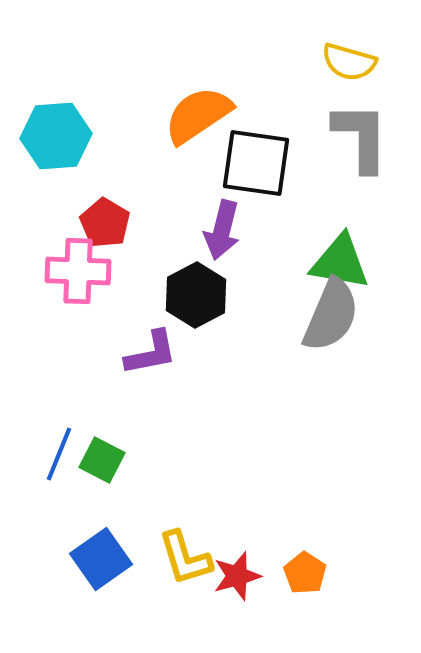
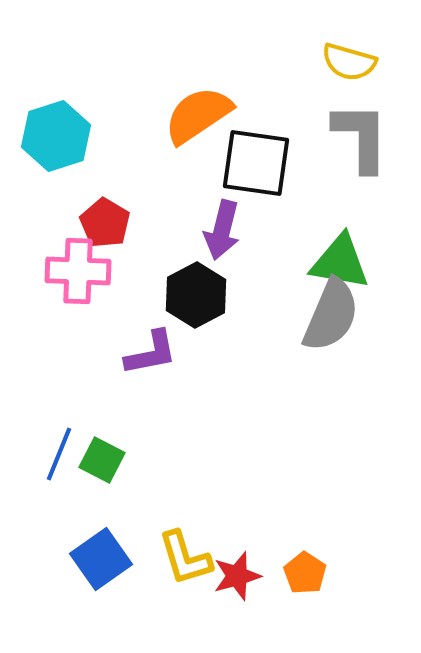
cyan hexagon: rotated 14 degrees counterclockwise
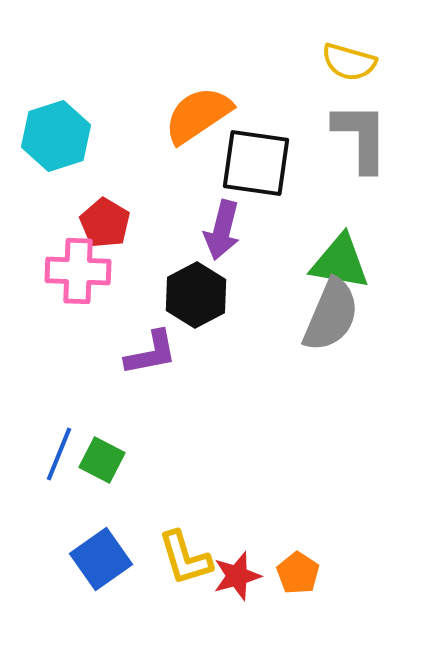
orange pentagon: moved 7 px left
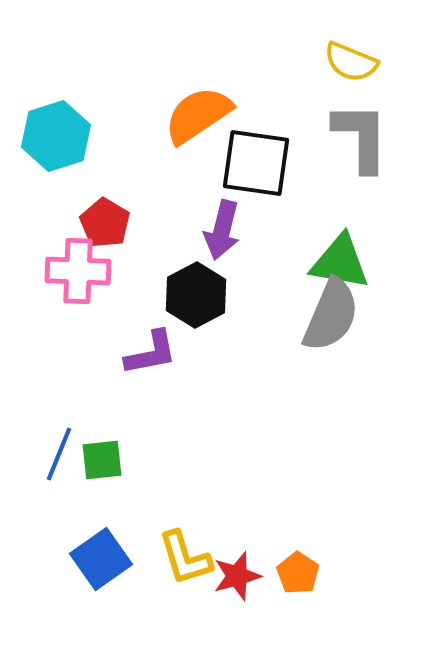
yellow semicircle: moved 2 px right; rotated 6 degrees clockwise
green square: rotated 33 degrees counterclockwise
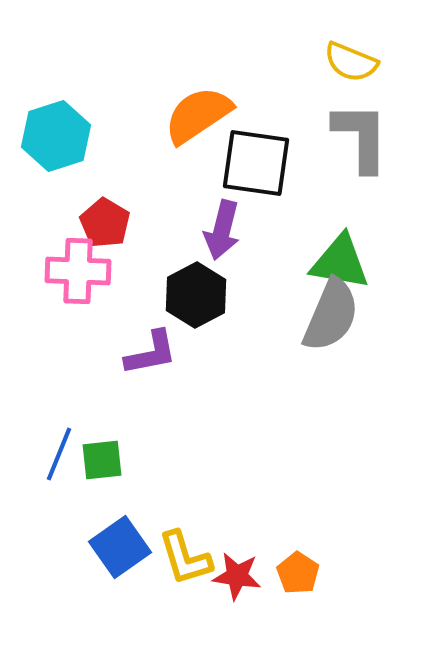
blue square: moved 19 px right, 12 px up
red star: rotated 24 degrees clockwise
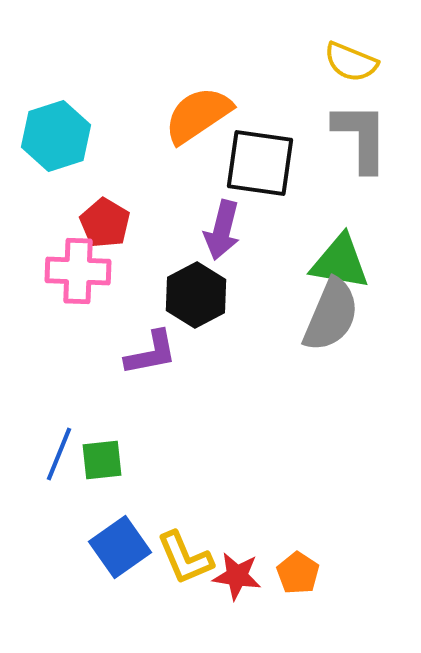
black square: moved 4 px right
yellow L-shape: rotated 6 degrees counterclockwise
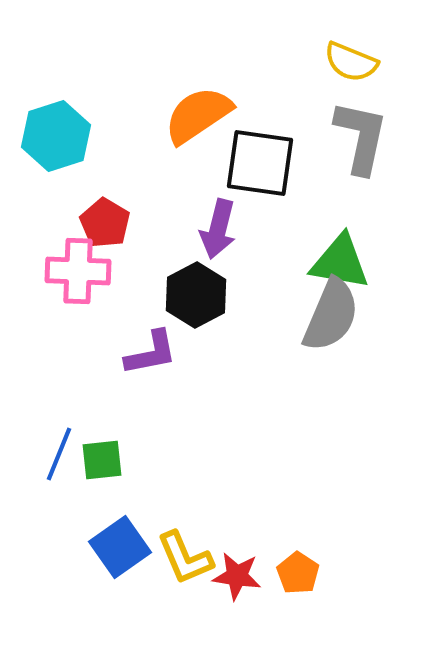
gray L-shape: rotated 12 degrees clockwise
purple arrow: moved 4 px left, 1 px up
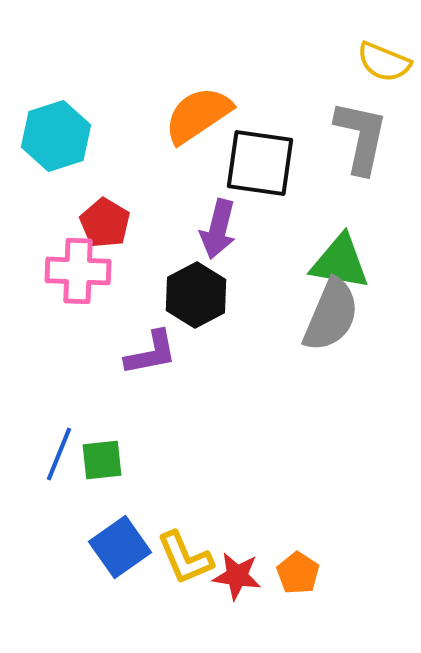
yellow semicircle: moved 33 px right
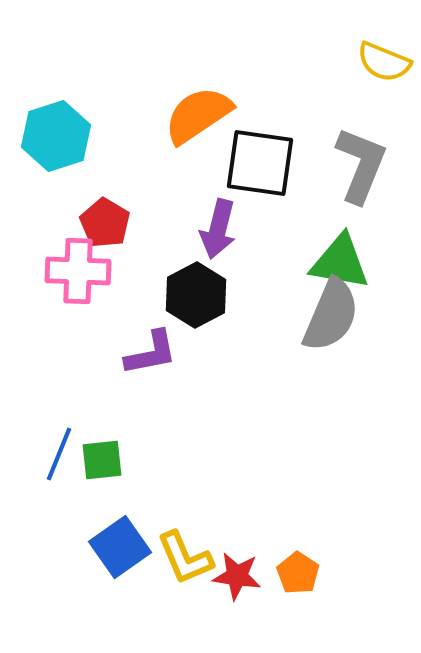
gray L-shape: moved 28 px down; rotated 10 degrees clockwise
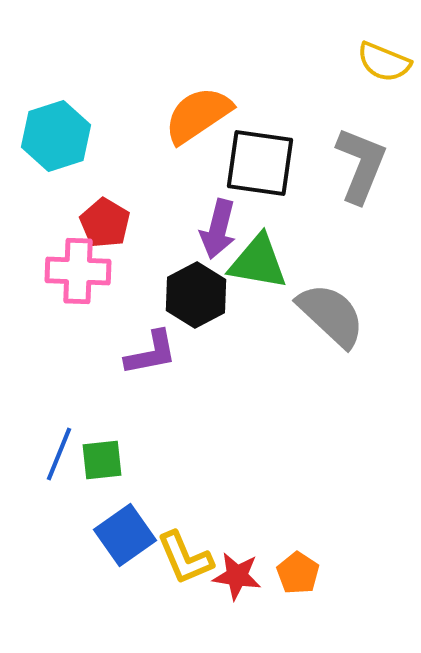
green triangle: moved 82 px left
gray semicircle: rotated 70 degrees counterclockwise
blue square: moved 5 px right, 12 px up
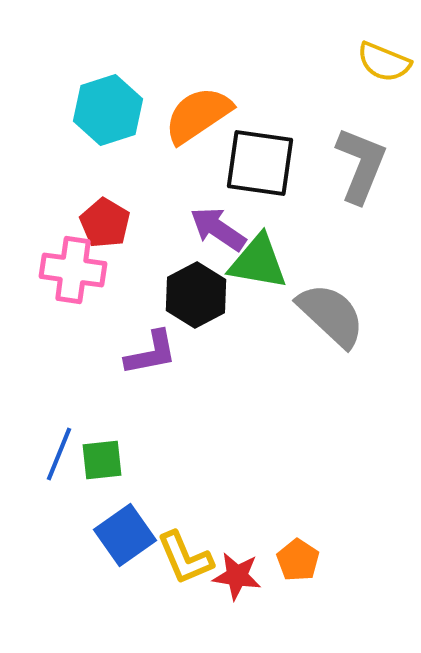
cyan hexagon: moved 52 px right, 26 px up
purple arrow: rotated 110 degrees clockwise
pink cross: moved 5 px left, 1 px up; rotated 6 degrees clockwise
orange pentagon: moved 13 px up
